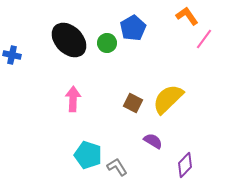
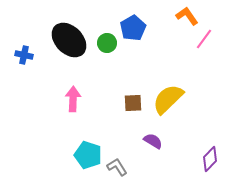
blue cross: moved 12 px right
brown square: rotated 30 degrees counterclockwise
purple diamond: moved 25 px right, 6 px up
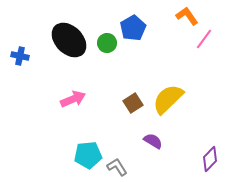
blue cross: moved 4 px left, 1 px down
pink arrow: rotated 65 degrees clockwise
brown square: rotated 30 degrees counterclockwise
cyan pentagon: rotated 24 degrees counterclockwise
